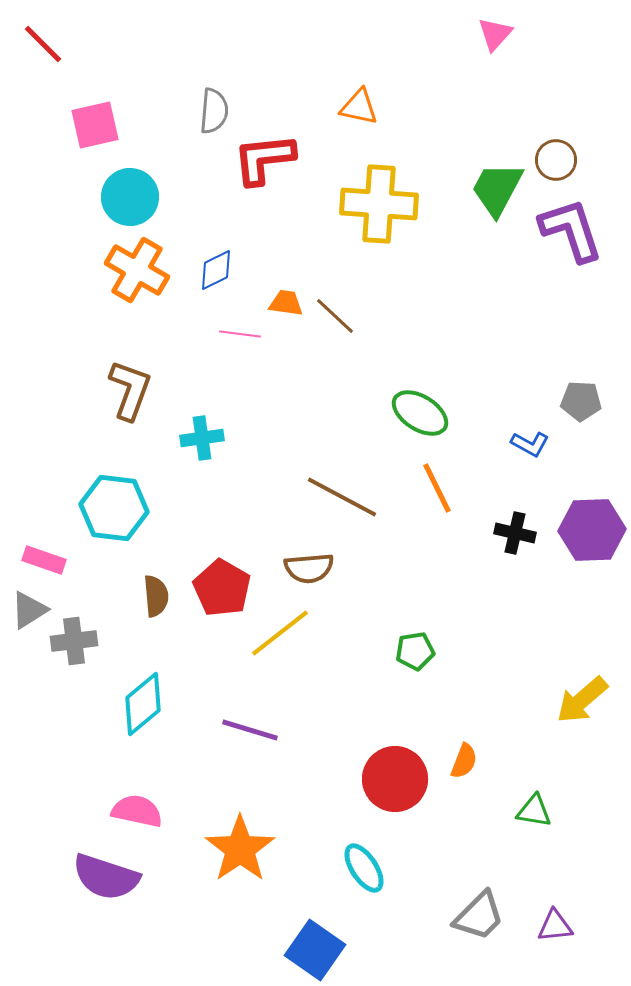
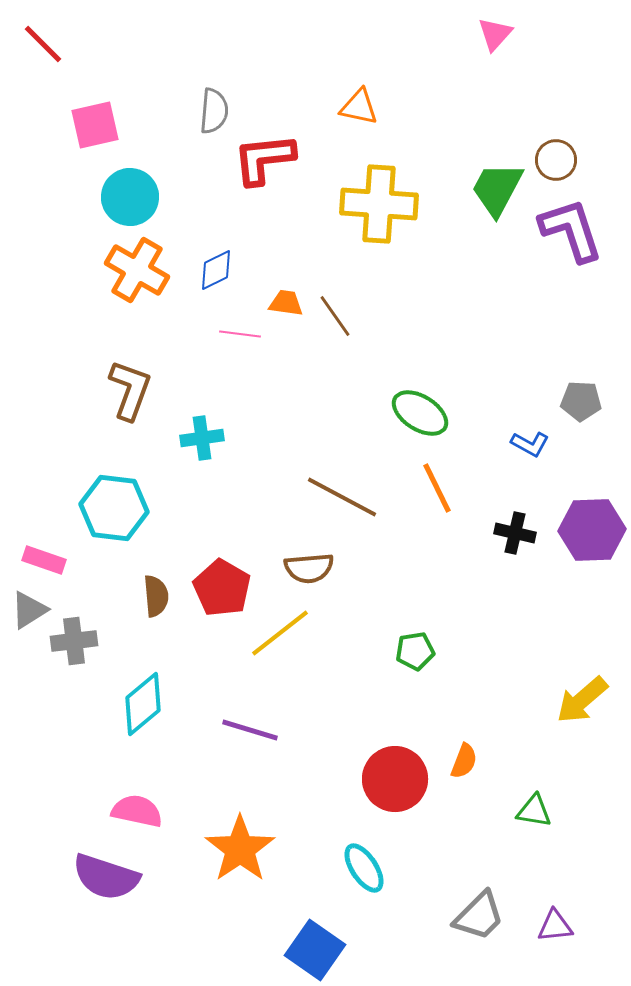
brown line at (335, 316): rotated 12 degrees clockwise
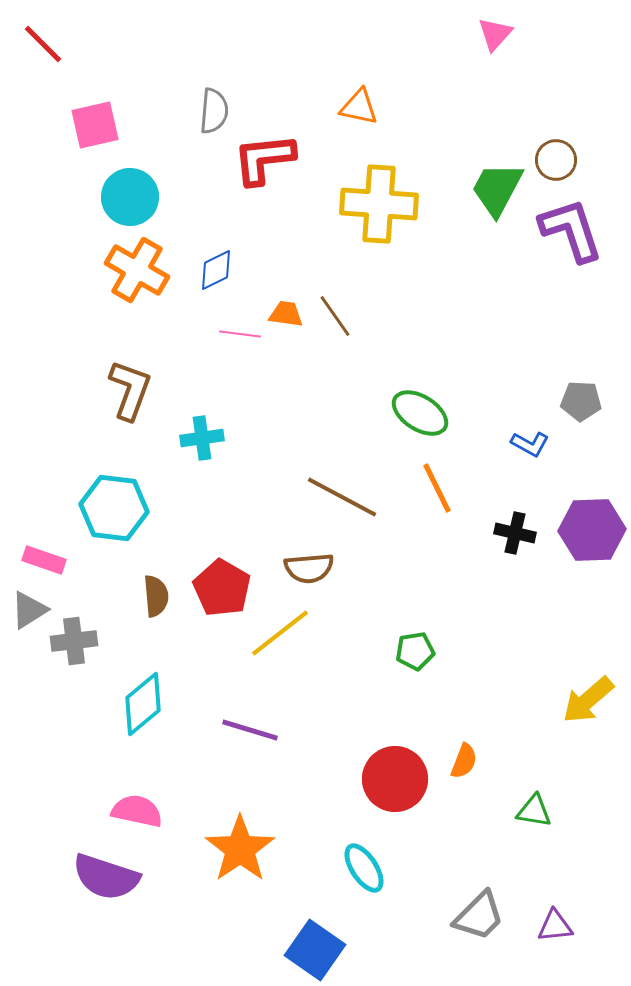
orange trapezoid at (286, 303): moved 11 px down
yellow arrow at (582, 700): moved 6 px right
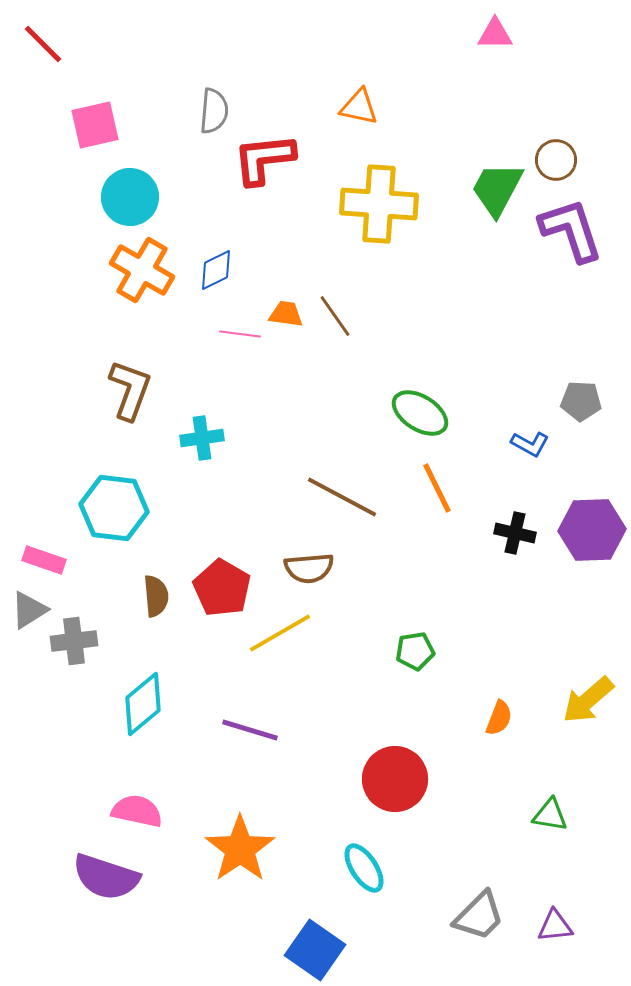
pink triangle at (495, 34): rotated 48 degrees clockwise
orange cross at (137, 270): moved 5 px right
yellow line at (280, 633): rotated 8 degrees clockwise
orange semicircle at (464, 761): moved 35 px right, 43 px up
green triangle at (534, 811): moved 16 px right, 4 px down
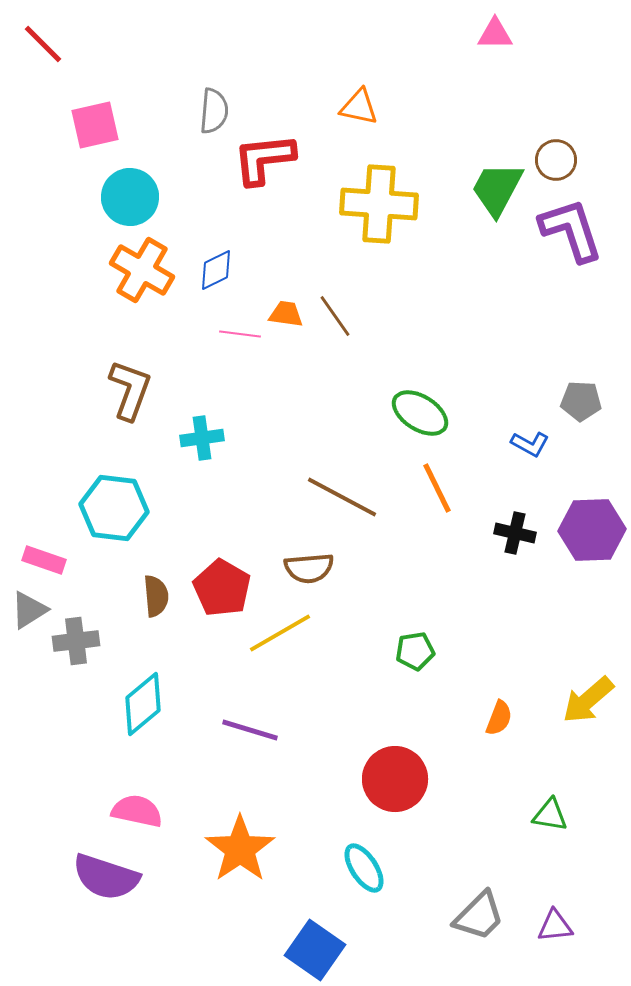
gray cross at (74, 641): moved 2 px right
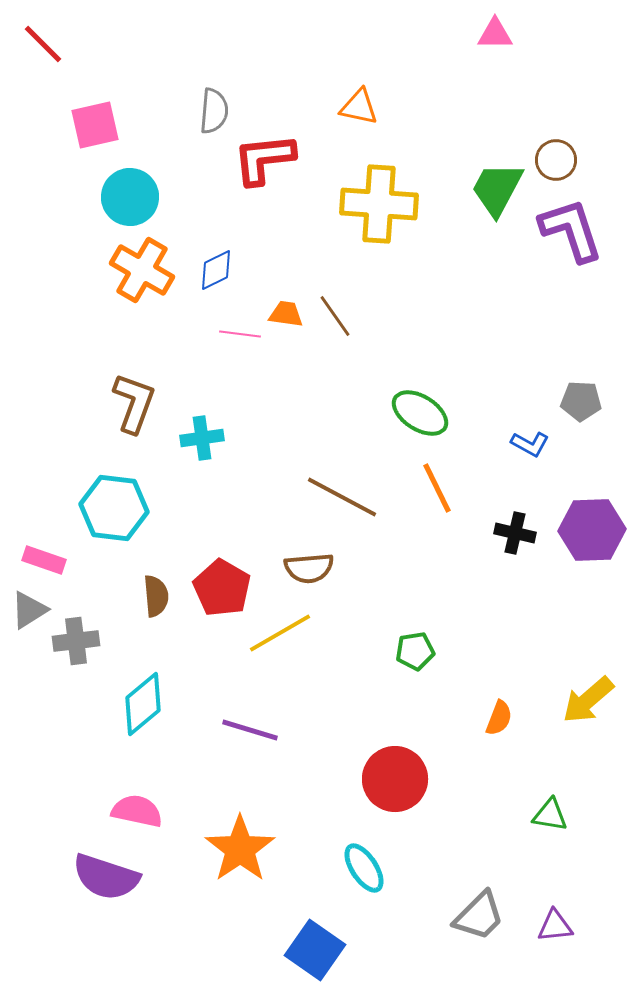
brown L-shape at (130, 390): moved 4 px right, 13 px down
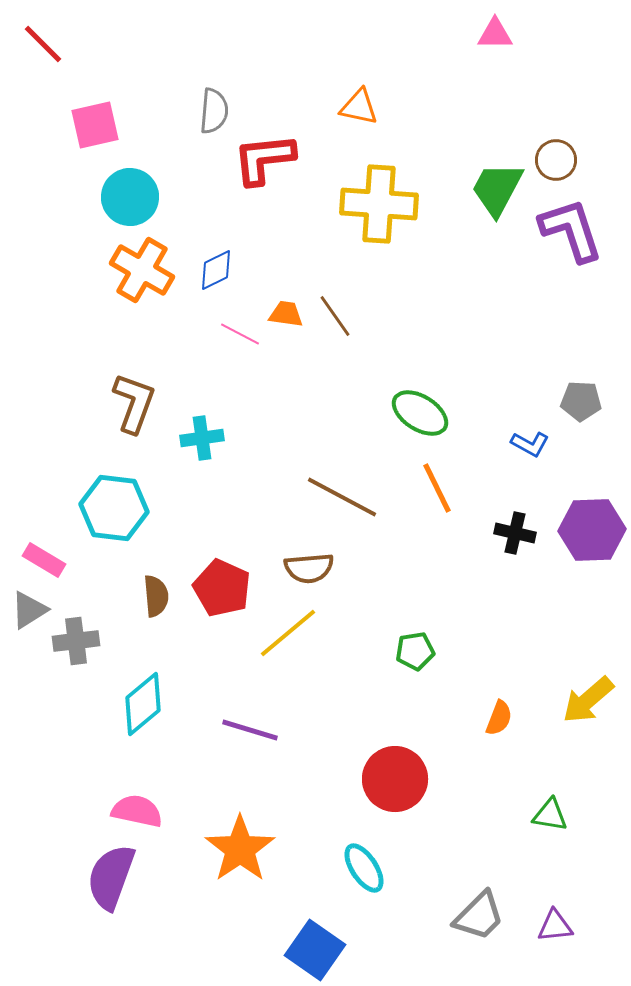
pink line at (240, 334): rotated 21 degrees clockwise
pink rectangle at (44, 560): rotated 12 degrees clockwise
red pentagon at (222, 588): rotated 6 degrees counterclockwise
yellow line at (280, 633): moved 8 px right; rotated 10 degrees counterclockwise
purple semicircle at (106, 877): moved 5 px right; rotated 92 degrees clockwise
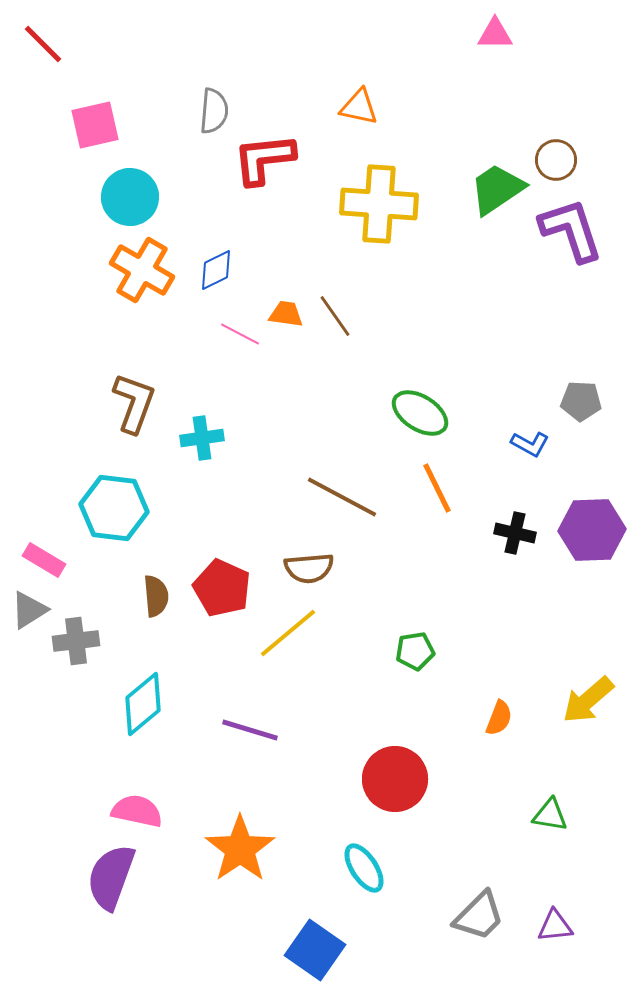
green trapezoid at (497, 189): rotated 28 degrees clockwise
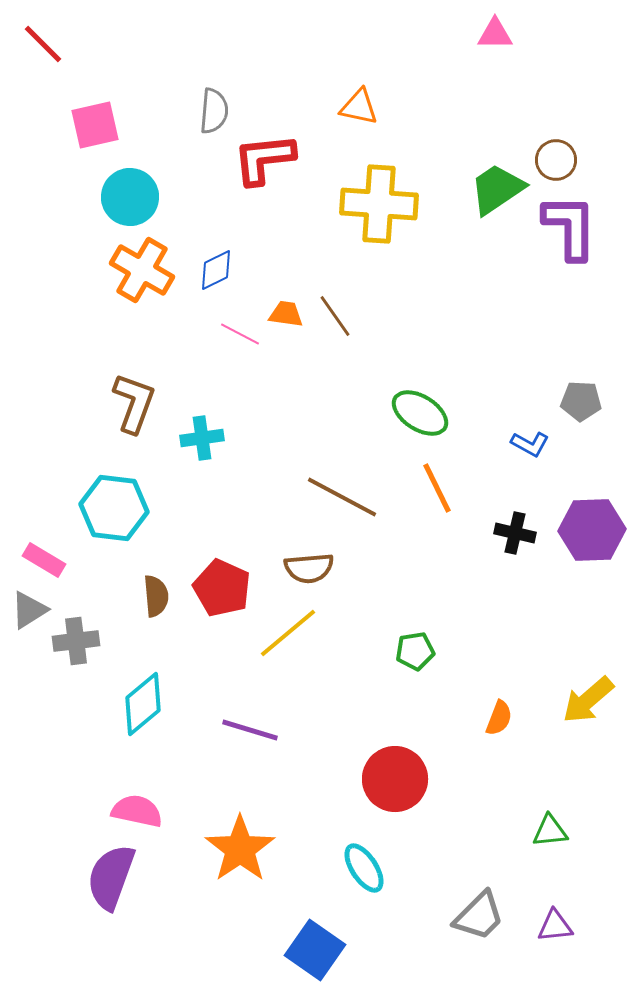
purple L-shape at (571, 230): moved 1 px left, 3 px up; rotated 18 degrees clockwise
green triangle at (550, 815): moved 16 px down; rotated 15 degrees counterclockwise
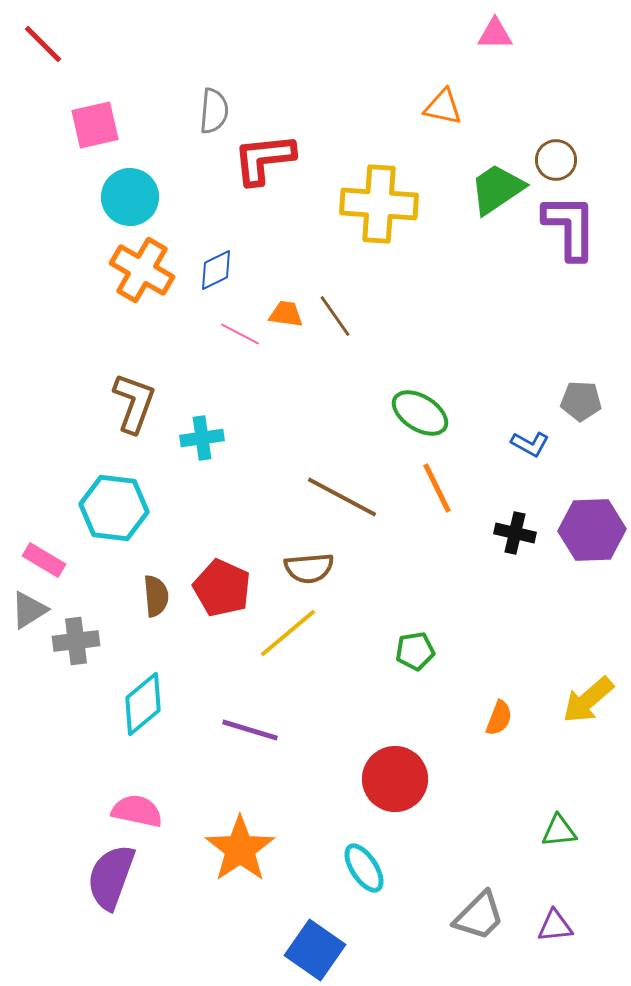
orange triangle at (359, 107): moved 84 px right
green triangle at (550, 831): moved 9 px right
